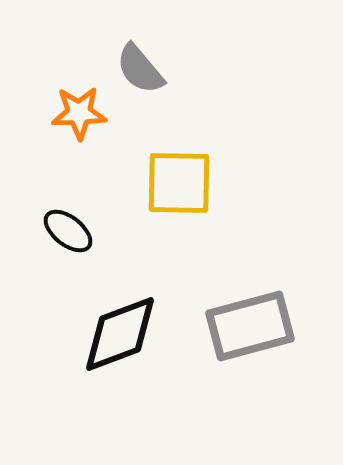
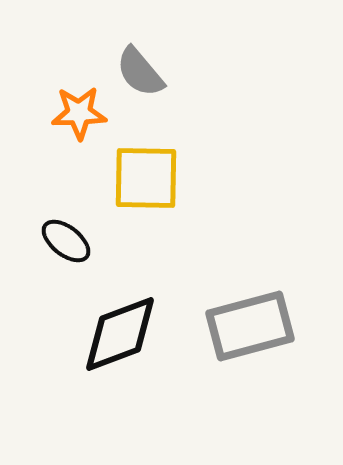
gray semicircle: moved 3 px down
yellow square: moved 33 px left, 5 px up
black ellipse: moved 2 px left, 10 px down
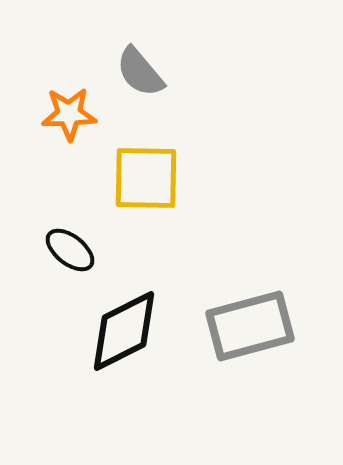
orange star: moved 10 px left, 1 px down
black ellipse: moved 4 px right, 9 px down
black diamond: moved 4 px right, 3 px up; rotated 6 degrees counterclockwise
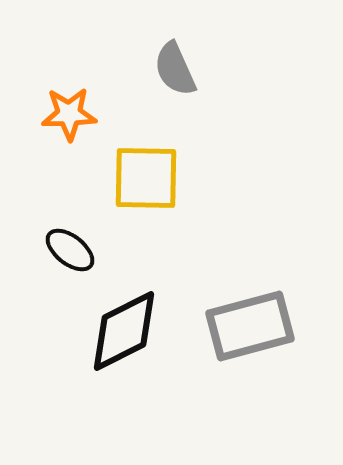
gray semicircle: moved 35 px right, 3 px up; rotated 16 degrees clockwise
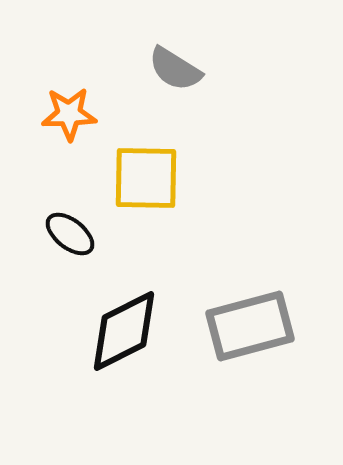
gray semicircle: rotated 34 degrees counterclockwise
black ellipse: moved 16 px up
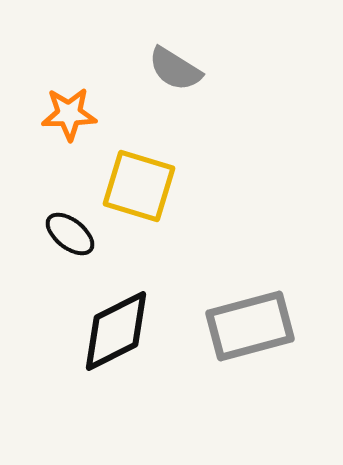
yellow square: moved 7 px left, 8 px down; rotated 16 degrees clockwise
black diamond: moved 8 px left
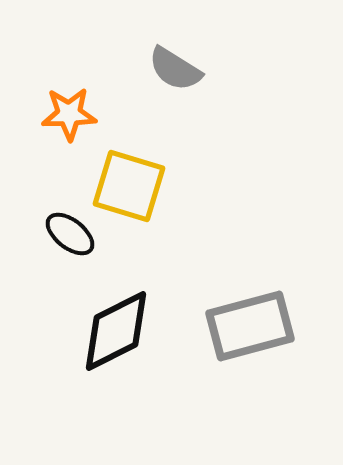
yellow square: moved 10 px left
